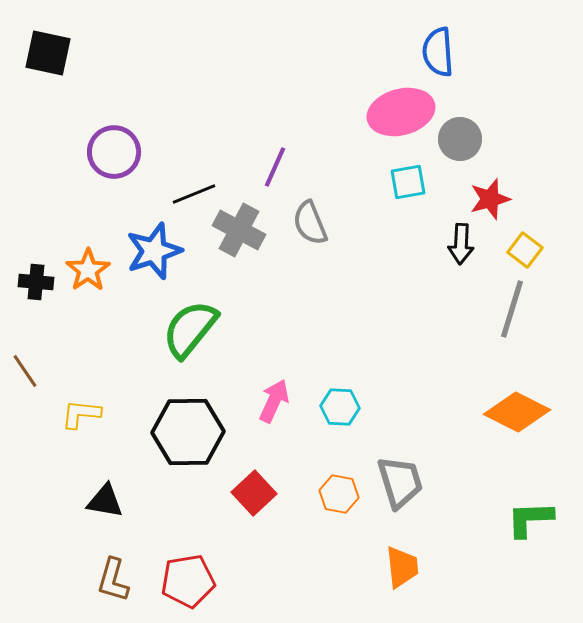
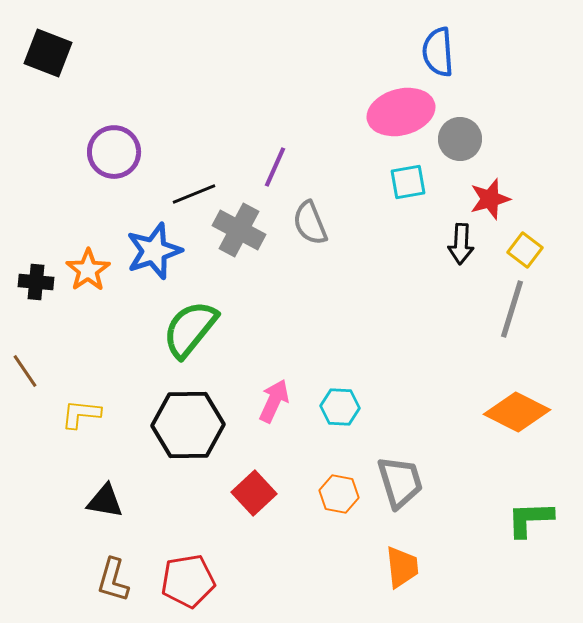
black square: rotated 9 degrees clockwise
black hexagon: moved 7 px up
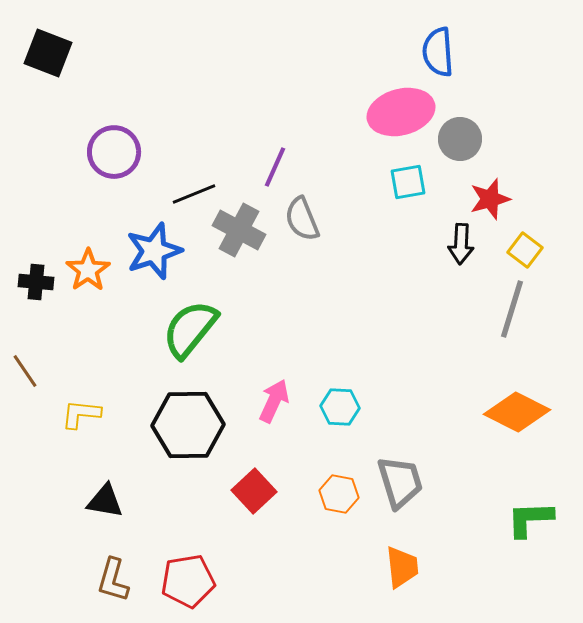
gray semicircle: moved 8 px left, 4 px up
red square: moved 2 px up
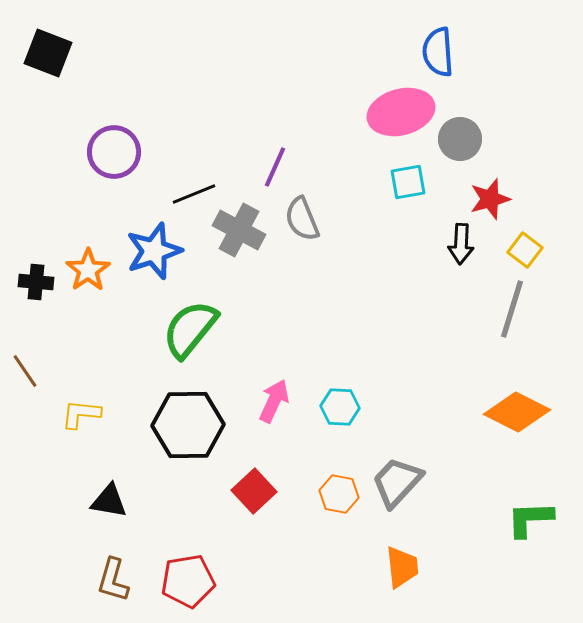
gray trapezoid: moved 3 px left; rotated 120 degrees counterclockwise
black triangle: moved 4 px right
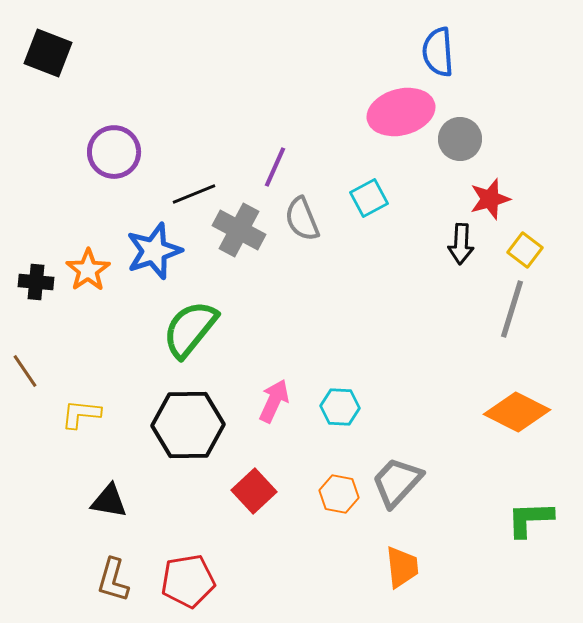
cyan square: moved 39 px left, 16 px down; rotated 18 degrees counterclockwise
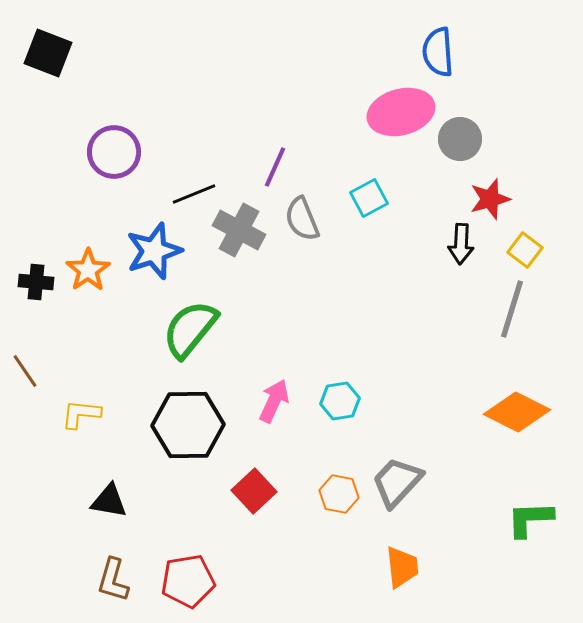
cyan hexagon: moved 6 px up; rotated 12 degrees counterclockwise
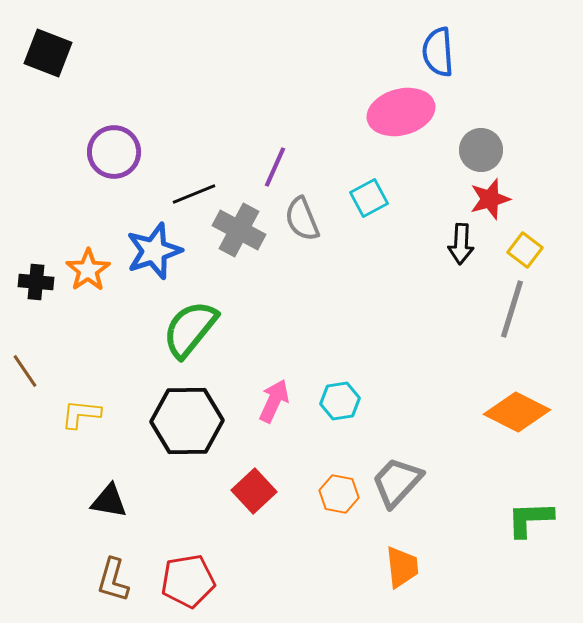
gray circle: moved 21 px right, 11 px down
black hexagon: moved 1 px left, 4 px up
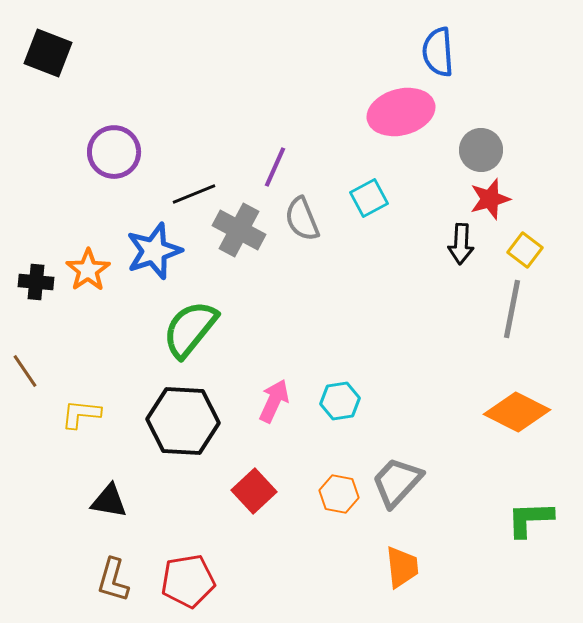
gray line: rotated 6 degrees counterclockwise
black hexagon: moved 4 px left; rotated 4 degrees clockwise
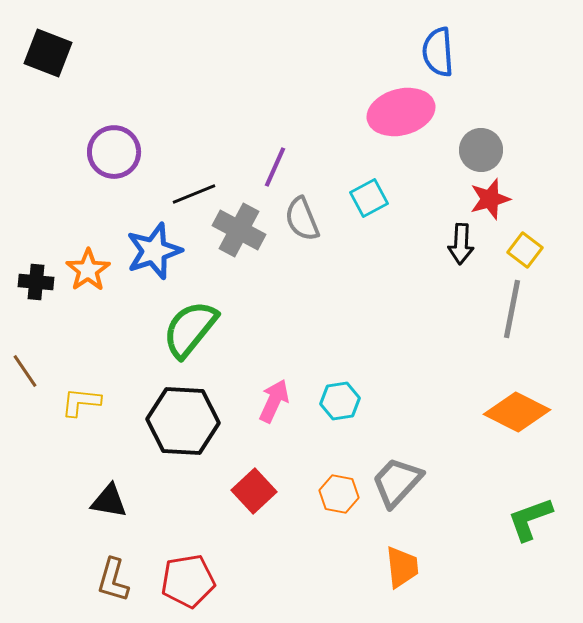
yellow L-shape: moved 12 px up
green L-shape: rotated 18 degrees counterclockwise
